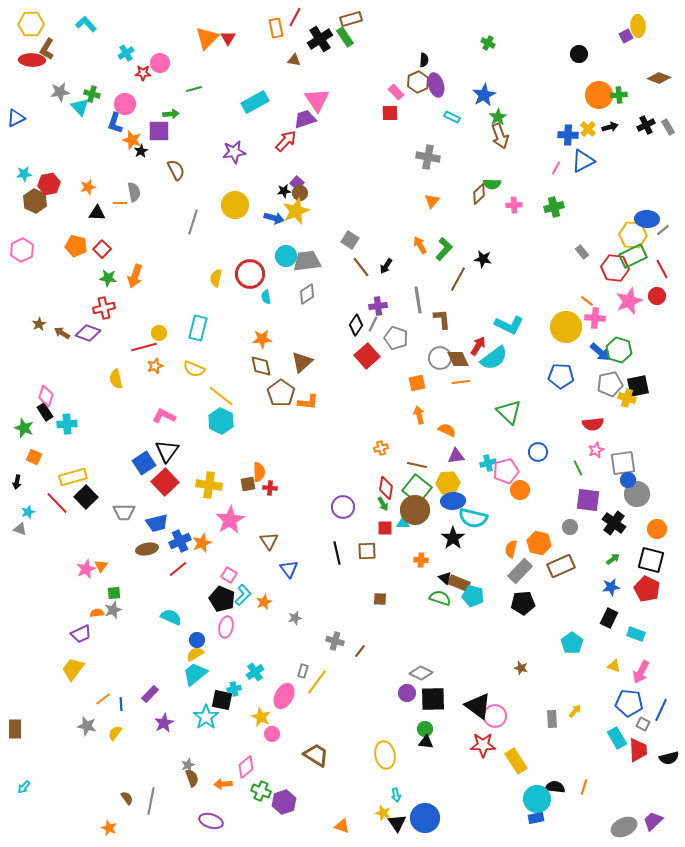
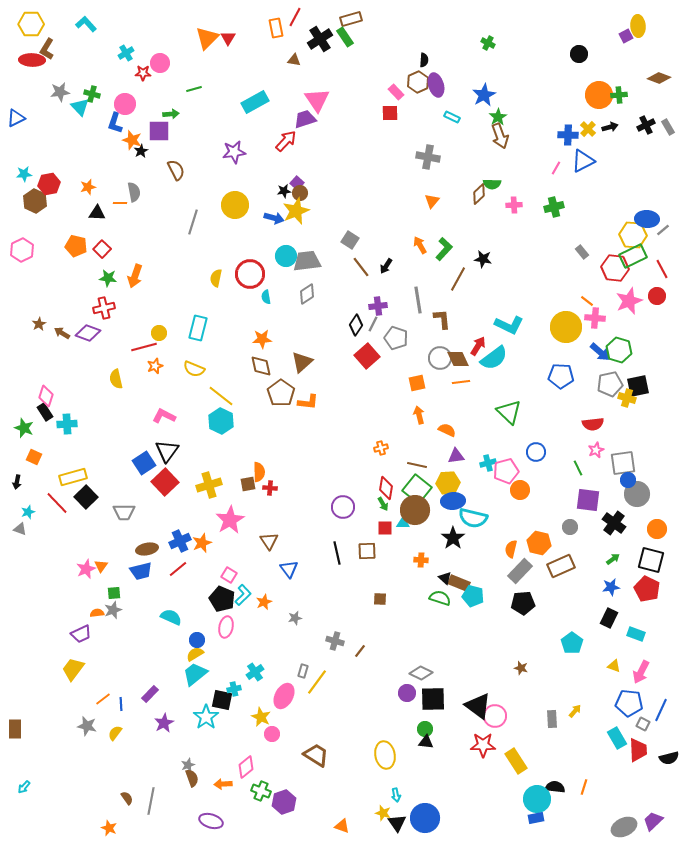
blue circle at (538, 452): moved 2 px left
yellow cross at (209, 485): rotated 25 degrees counterclockwise
blue trapezoid at (157, 523): moved 16 px left, 48 px down
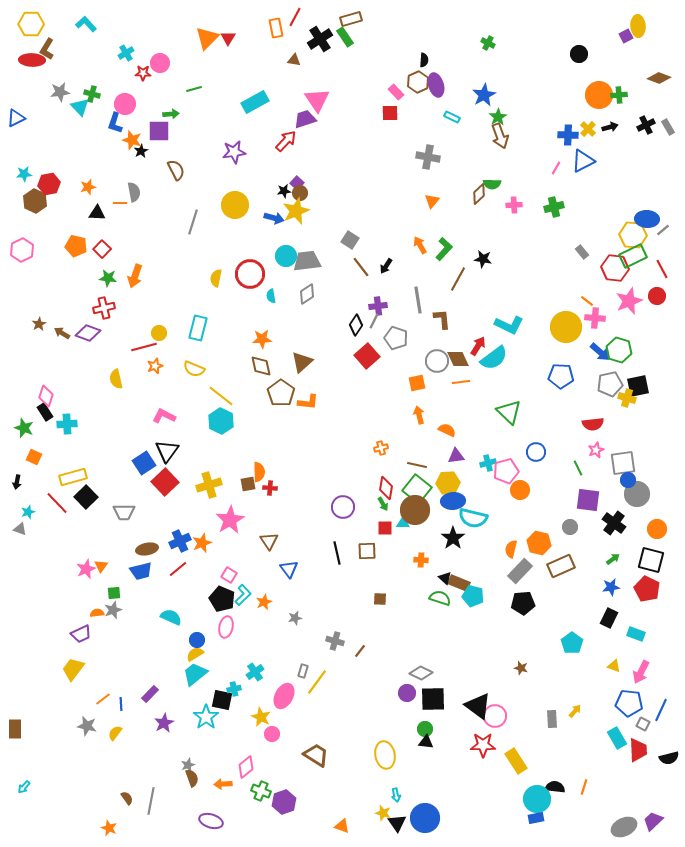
cyan semicircle at (266, 297): moved 5 px right, 1 px up
gray line at (373, 324): moved 1 px right, 3 px up
gray circle at (440, 358): moved 3 px left, 3 px down
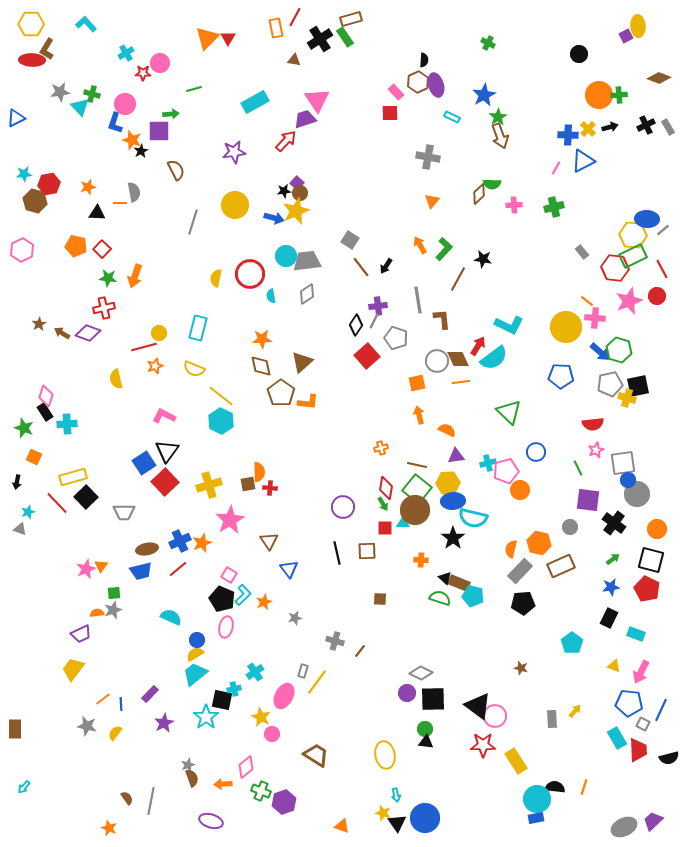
brown hexagon at (35, 201): rotated 10 degrees counterclockwise
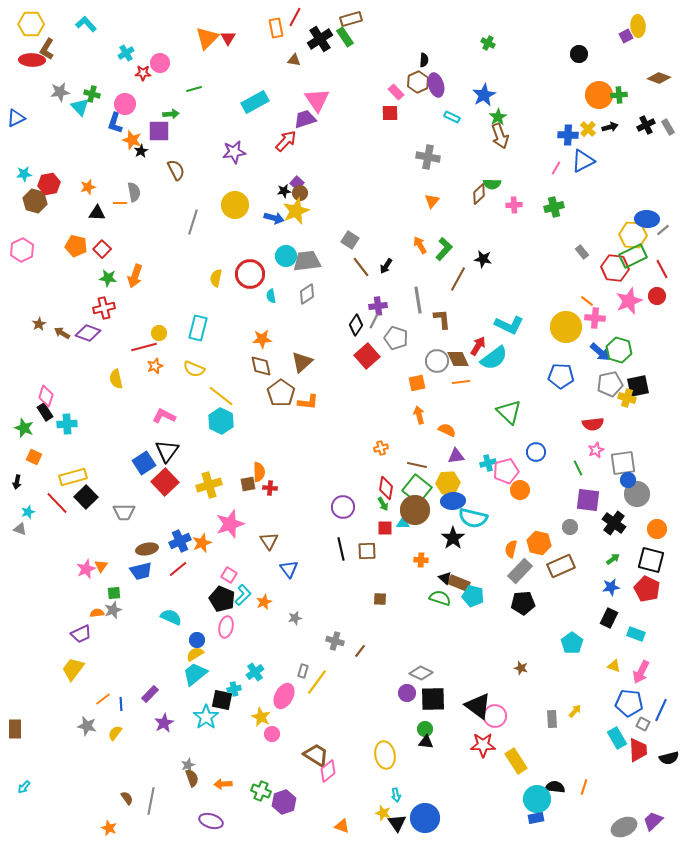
pink star at (230, 520): moved 4 px down; rotated 12 degrees clockwise
black line at (337, 553): moved 4 px right, 4 px up
pink diamond at (246, 767): moved 82 px right, 4 px down
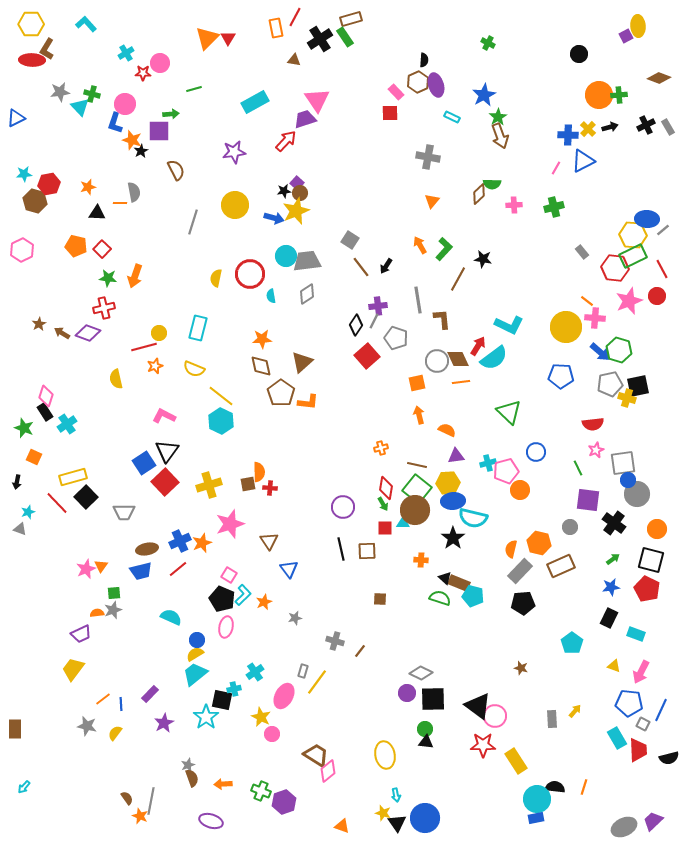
cyan cross at (67, 424): rotated 30 degrees counterclockwise
orange star at (109, 828): moved 31 px right, 12 px up
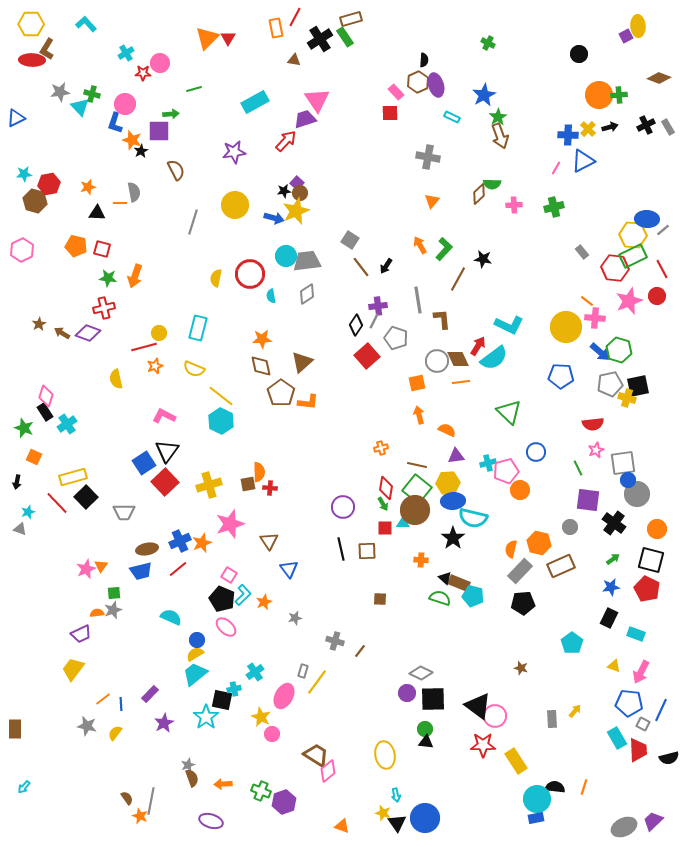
red square at (102, 249): rotated 30 degrees counterclockwise
pink ellipse at (226, 627): rotated 60 degrees counterclockwise
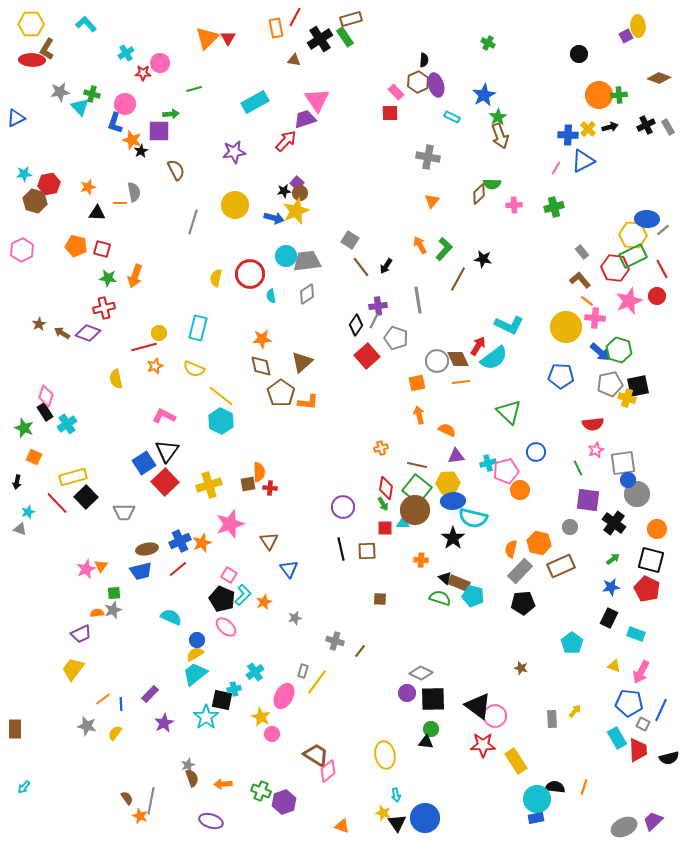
brown L-shape at (442, 319): moved 138 px right, 39 px up; rotated 35 degrees counterclockwise
green circle at (425, 729): moved 6 px right
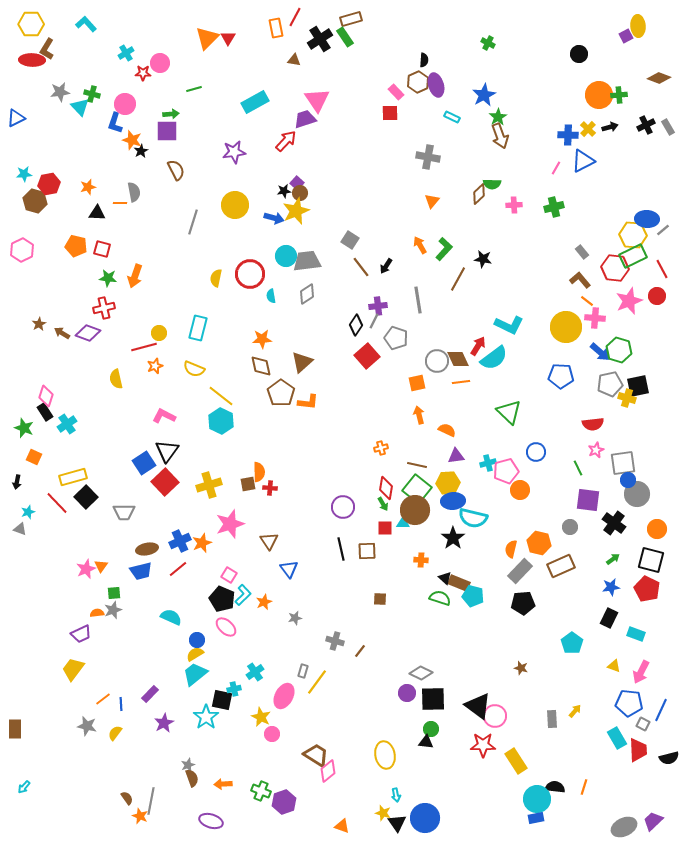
purple square at (159, 131): moved 8 px right
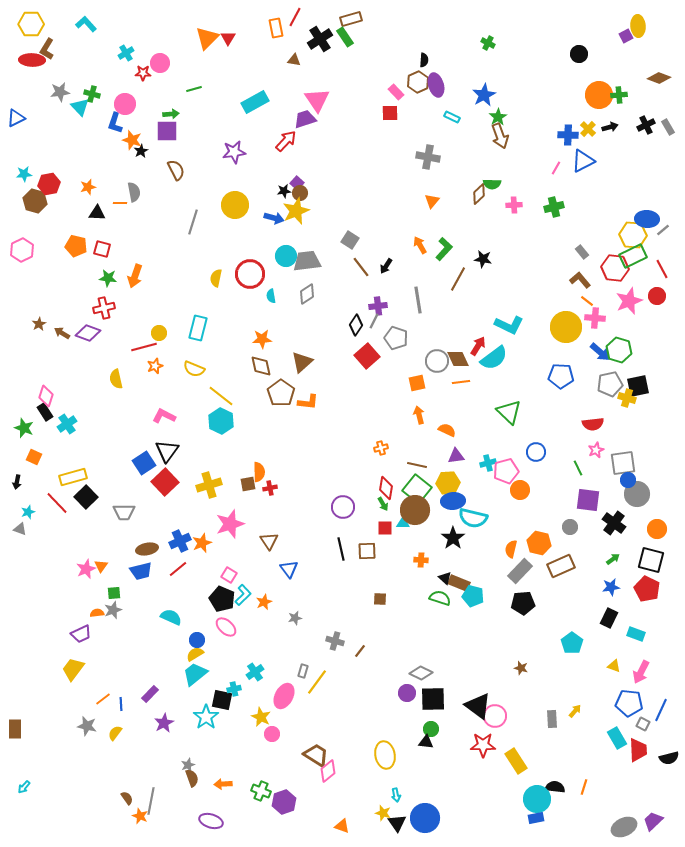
red cross at (270, 488): rotated 16 degrees counterclockwise
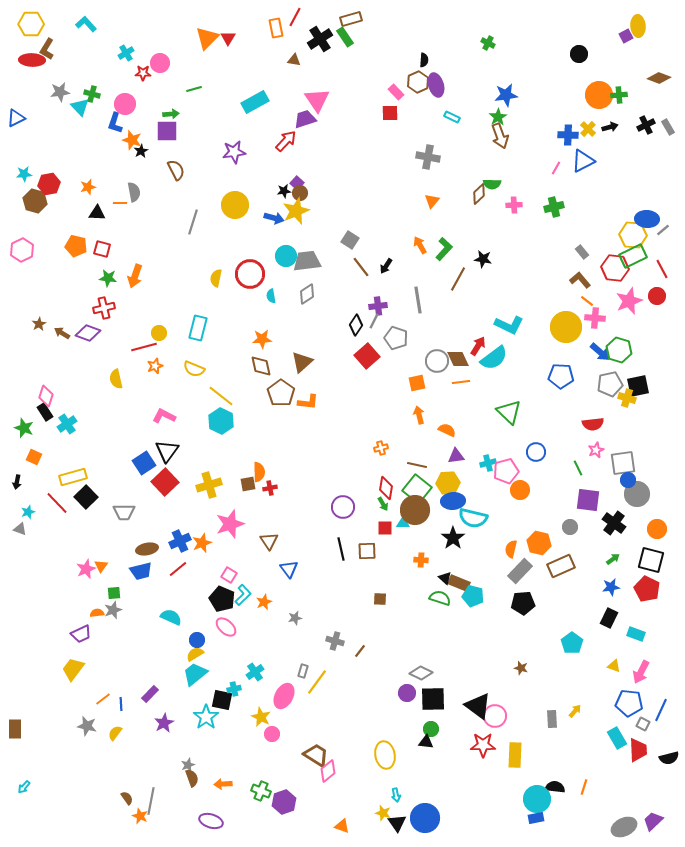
blue star at (484, 95): moved 22 px right; rotated 20 degrees clockwise
yellow rectangle at (516, 761): moved 1 px left, 6 px up; rotated 35 degrees clockwise
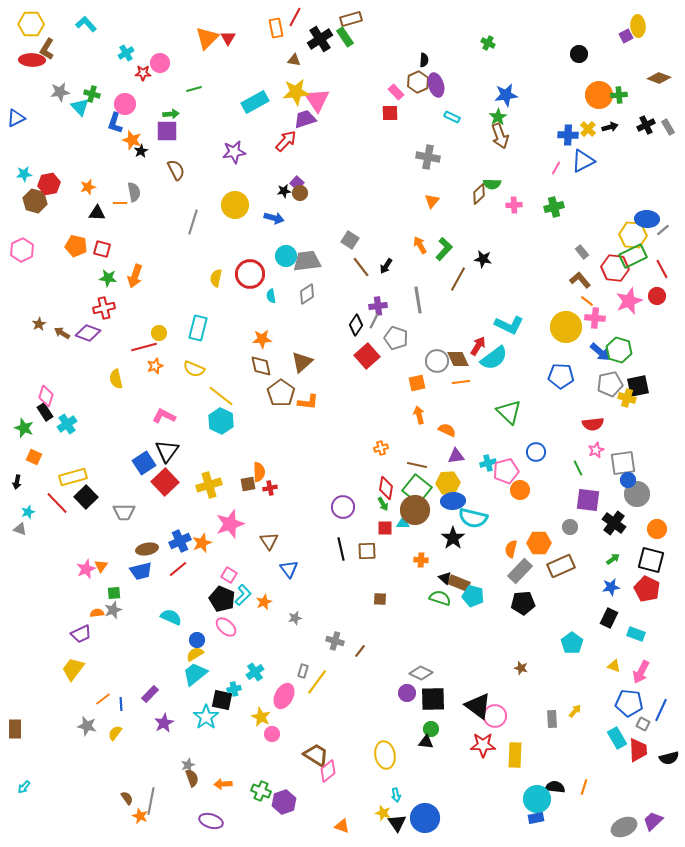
yellow star at (296, 211): moved 119 px up; rotated 16 degrees clockwise
orange hexagon at (539, 543): rotated 15 degrees counterclockwise
